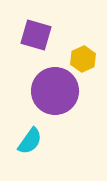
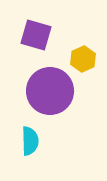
purple circle: moved 5 px left
cyan semicircle: rotated 36 degrees counterclockwise
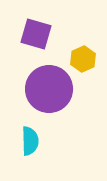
purple square: moved 1 px up
purple circle: moved 1 px left, 2 px up
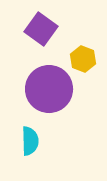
purple square: moved 5 px right, 5 px up; rotated 20 degrees clockwise
yellow hexagon: rotated 15 degrees counterclockwise
